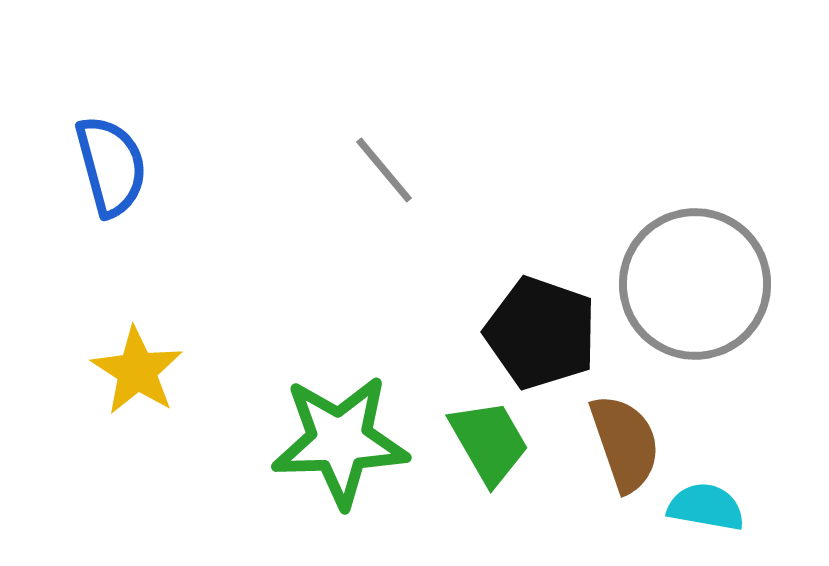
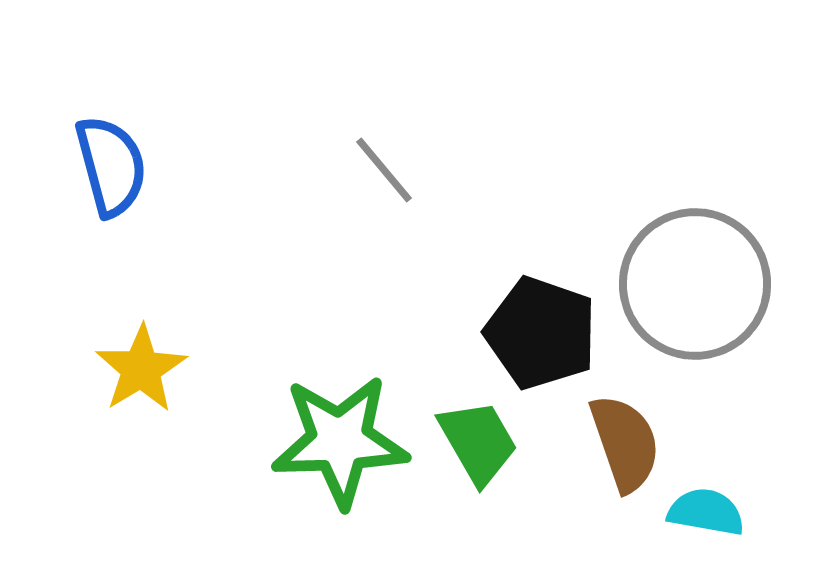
yellow star: moved 4 px right, 2 px up; rotated 8 degrees clockwise
green trapezoid: moved 11 px left
cyan semicircle: moved 5 px down
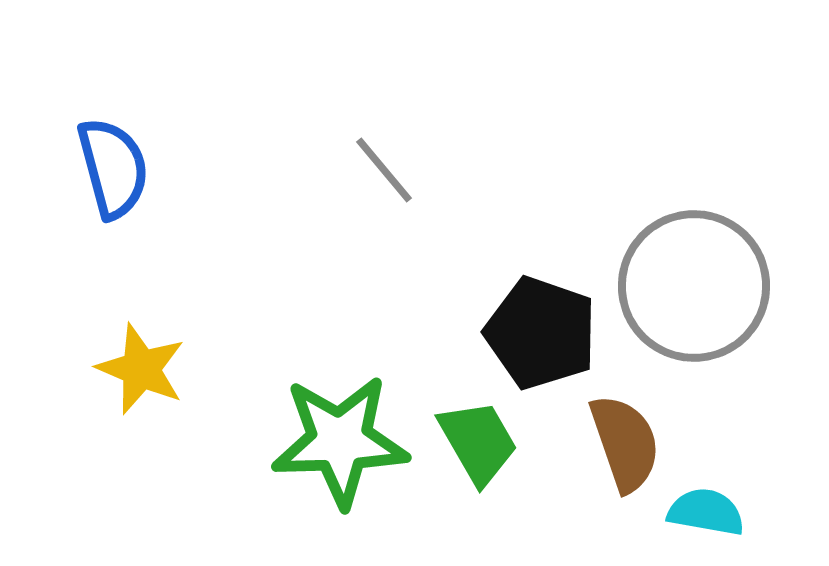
blue semicircle: moved 2 px right, 2 px down
gray circle: moved 1 px left, 2 px down
yellow star: rotated 18 degrees counterclockwise
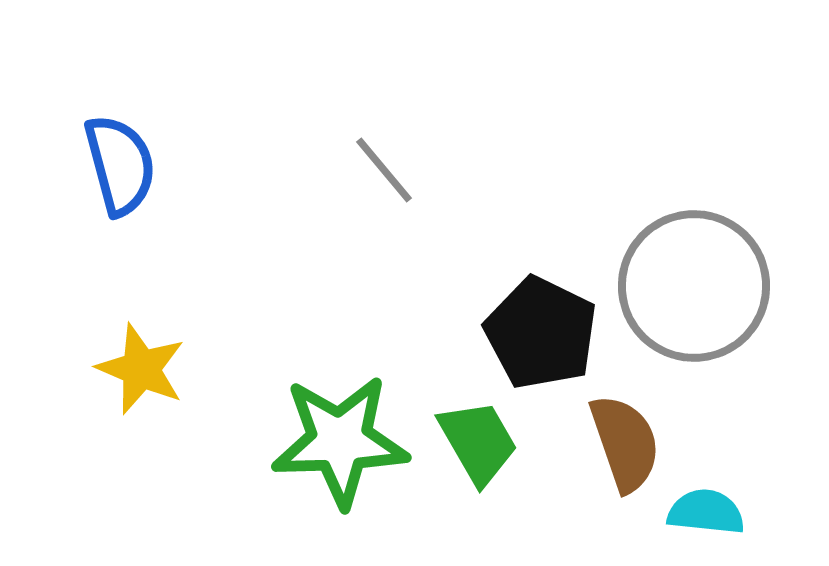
blue semicircle: moved 7 px right, 3 px up
black pentagon: rotated 7 degrees clockwise
cyan semicircle: rotated 4 degrees counterclockwise
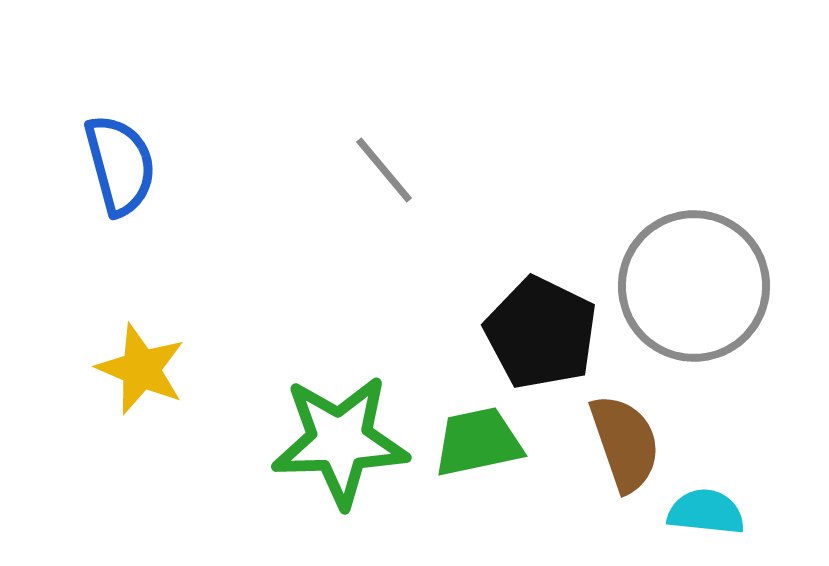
green trapezoid: rotated 72 degrees counterclockwise
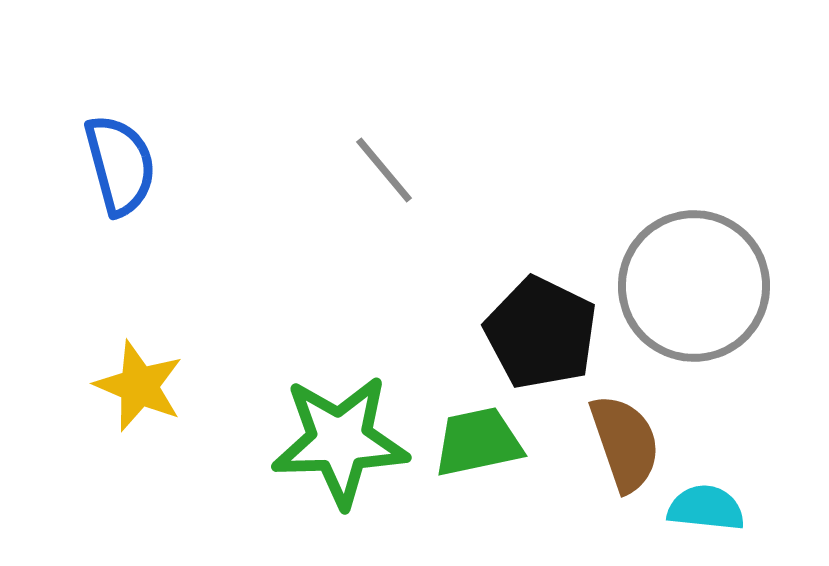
yellow star: moved 2 px left, 17 px down
cyan semicircle: moved 4 px up
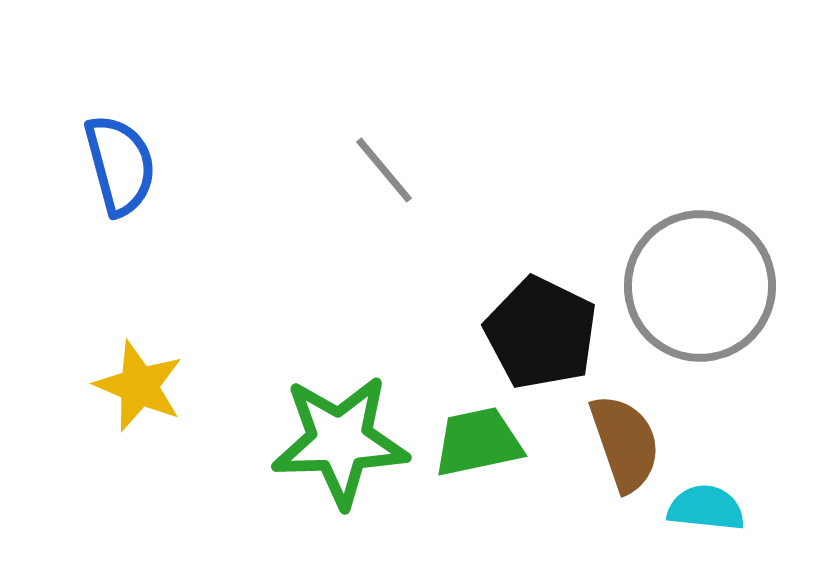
gray circle: moved 6 px right
